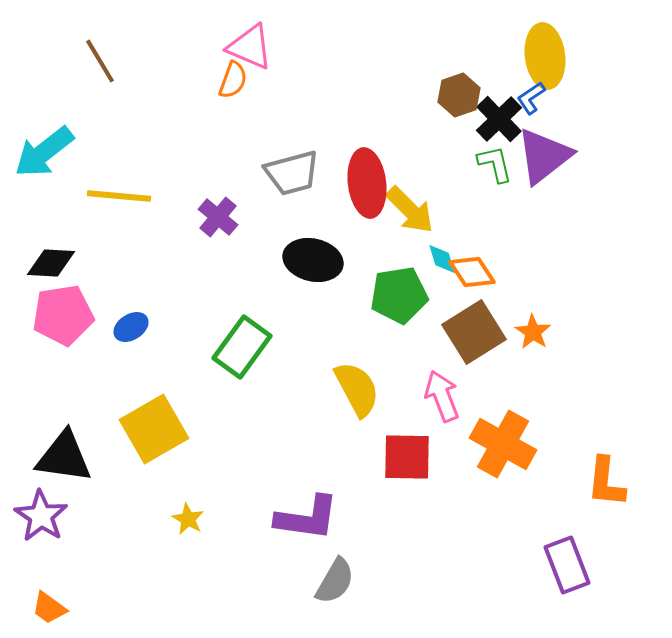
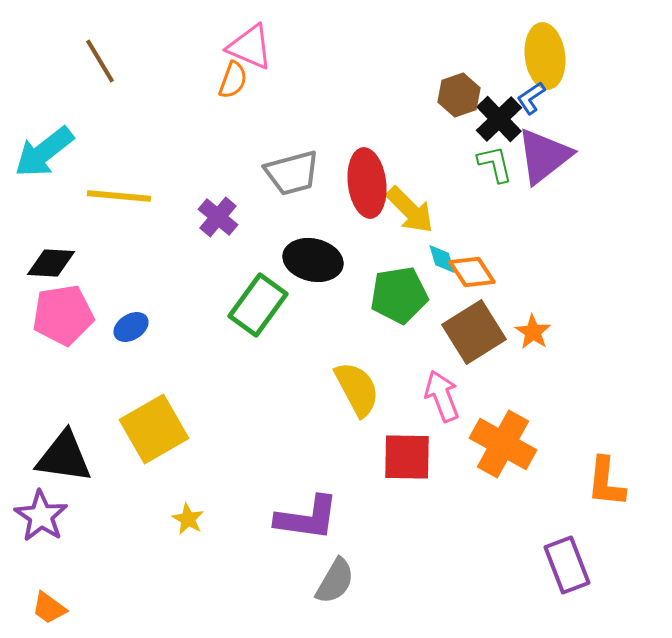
green rectangle: moved 16 px right, 42 px up
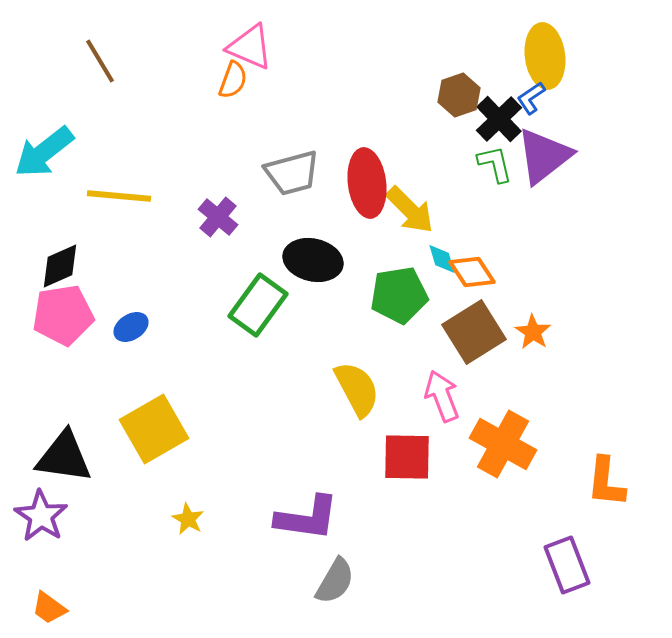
black diamond: moved 9 px right, 3 px down; rotated 27 degrees counterclockwise
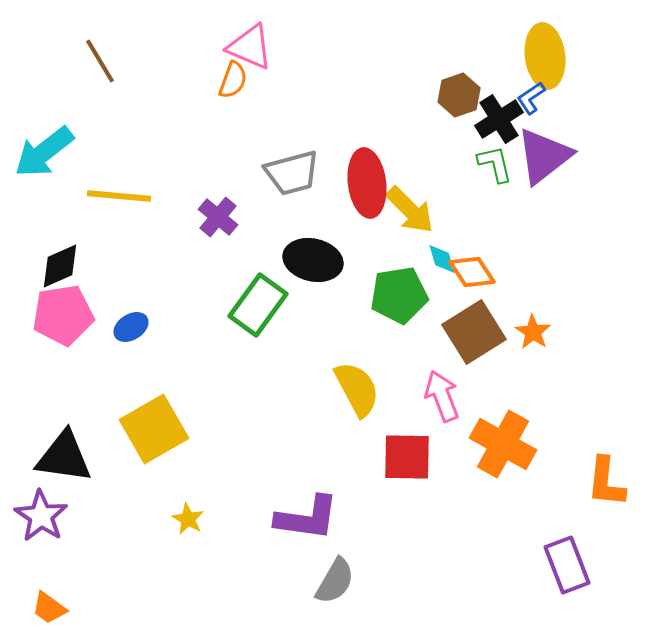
black cross: rotated 12 degrees clockwise
